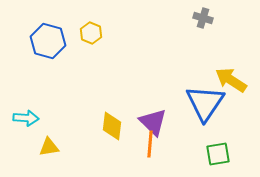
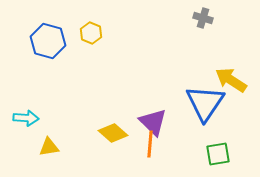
yellow diamond: moved 1 px right, 7 px down; rotated 56 degrees counterclockwise
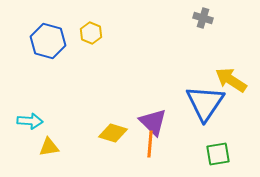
cyan arrow: moved 4 px right, 3 px down
yellow diamond: rotated 24 degrees counterclockwise
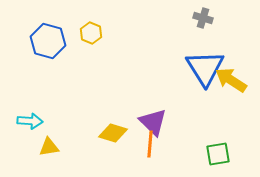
blue triangle: moved 35 px up; rotated 6 degrees counterclockwise
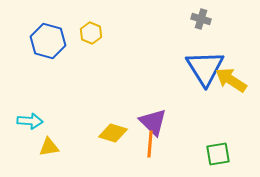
gray cross: moved 2 px left, 1 px down
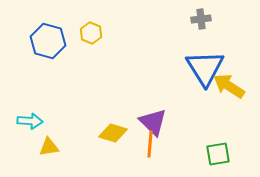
gray cross: rotated 24 degrees counterclockwise
yellow arrow: moved 2 px left, 6 px down
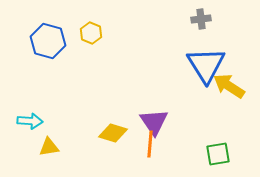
blue triangle: moved 1 px right, 3 px up
purple triangle: moved 1 px right; rotated 12 degrees clockwise
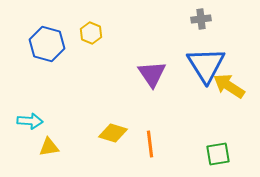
blue hexagon: moved 1 px left, 3 px down
purple triangle: moved 2 px left, 48 px up
orange line: rotated 12 degrees counterclockwise
